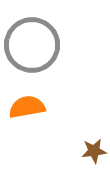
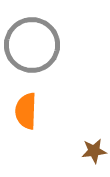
orange semicircle: moved 1 px left, 4 px down; rotated 78 degrees counterclockwise
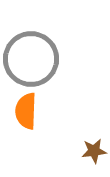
gray circle: moved 1 px left, 14 px down
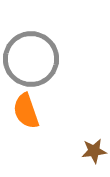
orange semicircle: rotated 21 degrees counterclockwise
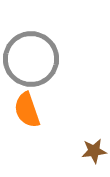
orange semicircle: moved 1 px right, 1 px up
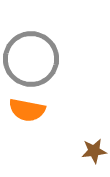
orange semicircle: rotated 60 degrees counterclockwise
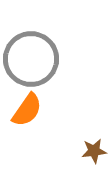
orange semicircle: rotated 66 degrees counterclockwise
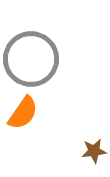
orange semicircle: moved 4 px left, 3 px down
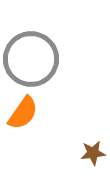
brown star: moved 1 px left, 2 px down
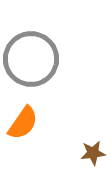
orange semicircle: moved 10 px down
